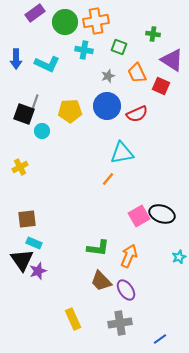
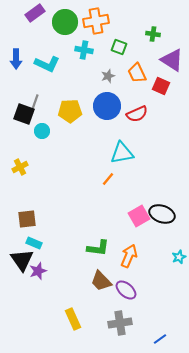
purple ellipse: rotated 15 degrees counterclockwise
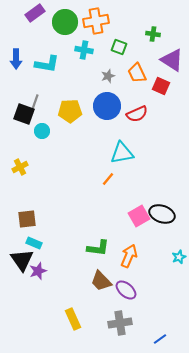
cyan L-shape: rotated 15 degrees counterclockwise
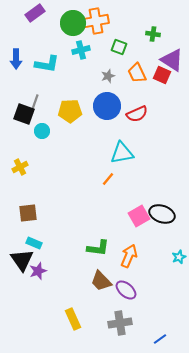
green circle: moved 8 px right, 1 px down
cyan cross: moved 3 px left; rotated 24 degrees counterclockwise
red square: moved 1 px right, 11 px up
brown square: moved 1 px right, 6 px up
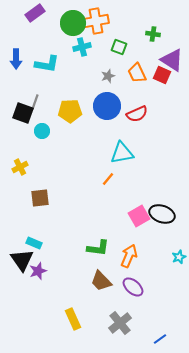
cyan cross: moved 1 px right, 3 px up
black square: moved 1 px left, 1 px up
brown square: moved 12 px right, 15 px up
purple ellipse: moved 7 px right, 3 px up
gray cross: rotated 30 degrees counterclockwise
